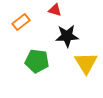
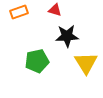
orange rectangle: moved 2 px left, 10 px up; rotated 18 degrees clockwise
green pentagon: rotated 20 degrees counterclockwise
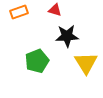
green pentagon: rotated 10 degrees counterclockwise
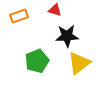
orange rectangle: moved 4 px down
yellow triangle: moved 7 px left; rotated 25 degrees clockwise
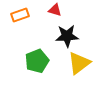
orange rectangle: moved 1 px right, 1 px up
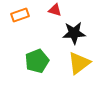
black star: moved 7 px right, 3 px up
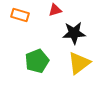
red triangle: rotated 32 degrees counterclockwise
orange rectangle: rotated 36 degrees clockwise
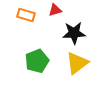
orange rectangle: moved 6 px right
yellow triangle: moved 2 px left
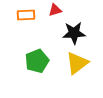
orange rectangle: rotated 18 degrees counterclockwise
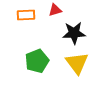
yellow triangle: rotated 30 degrees counterclockwise
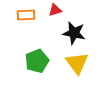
black star: rotated 15 degrees clockwise
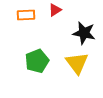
red triangle: rotated 16 degrees counterclockwise
black star: moved 10 px right
